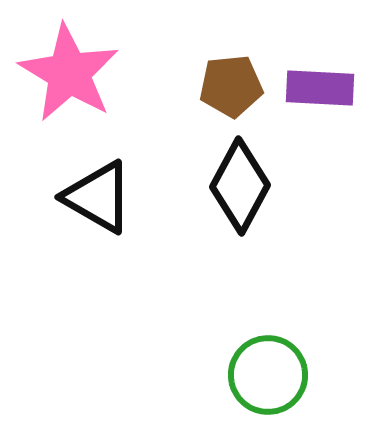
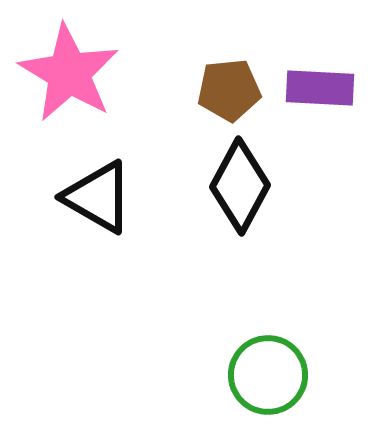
brown pentagon: moved 2 px left, 4 px down
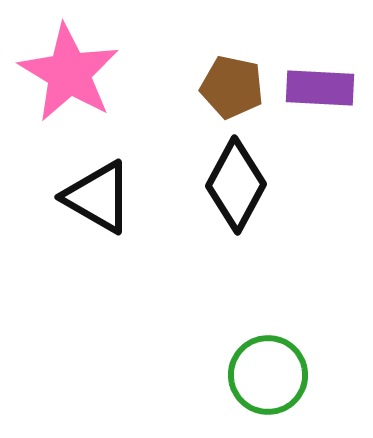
brown pentagon: moved 3 px right, 3 px up; rotated 18 degrees clockwise
black diamond: moved 4 px left, 1 px up
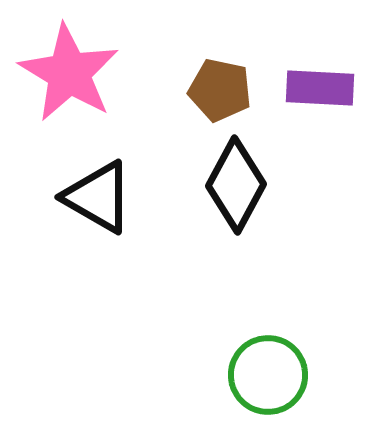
brown pentagon: moved 12 px left, 3 px down
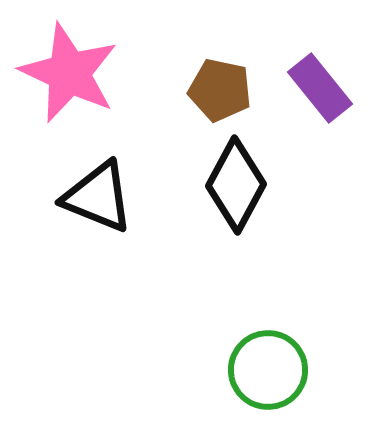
pink star: rotated 6 degrees counterclockwise
purple rectangle: rotated 48 degrees clockwise
black triangle: rotated 8 degrees counterclockwise
green circle: moved 5 px up
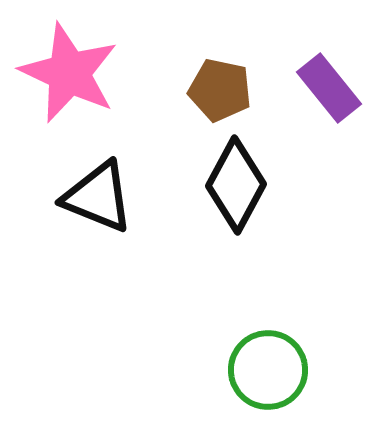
purple rectangle: moved 9 px right
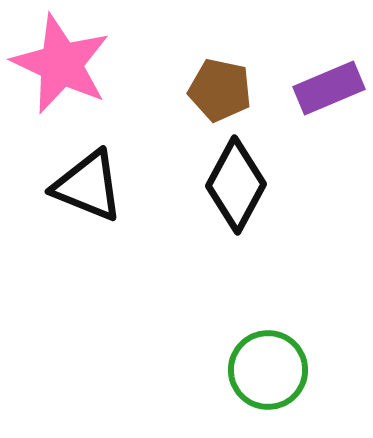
pink star: moved 8 px left, 9 px up
purple rectangle: rotated 74 degrees counterclockwise
black triangle: moved 10 px left, 11 px up
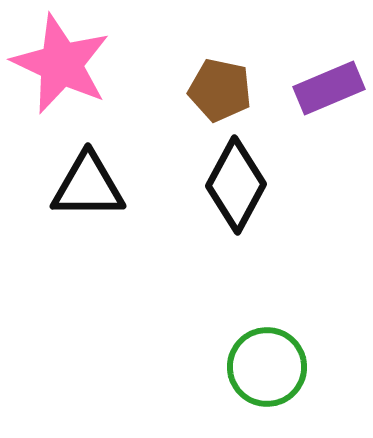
black triangle: rotated 22 degrees counterclockwise
green circle: moved 1 px left, 3 px up
